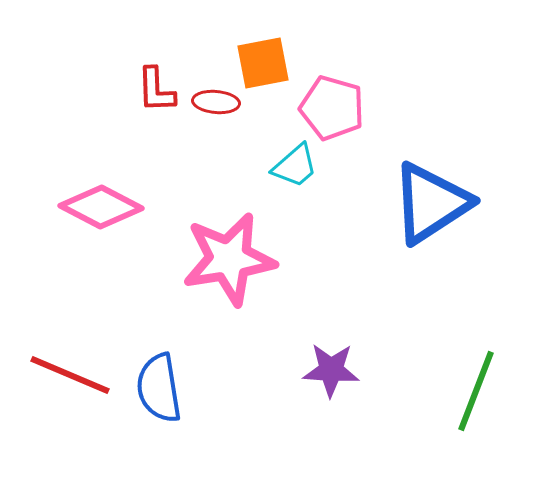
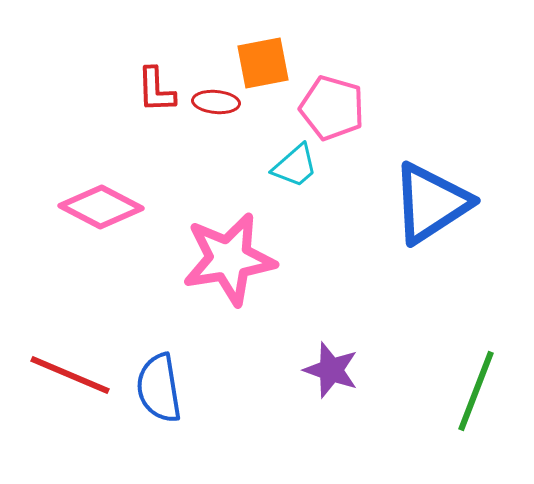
purple star: rotated 16 degrees clockwise
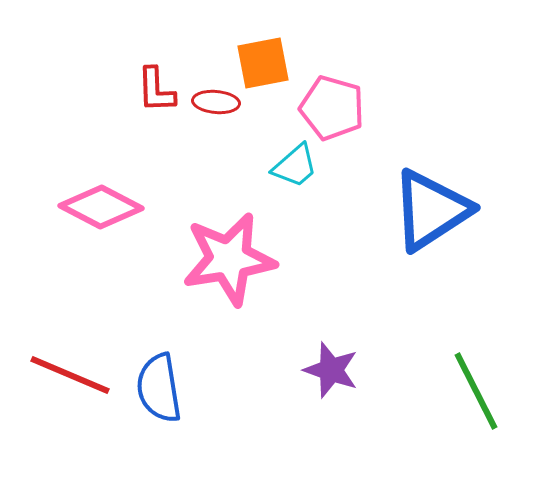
blue triangle: moved 7 px down
green line: rotated 48 degrees counterclockwise
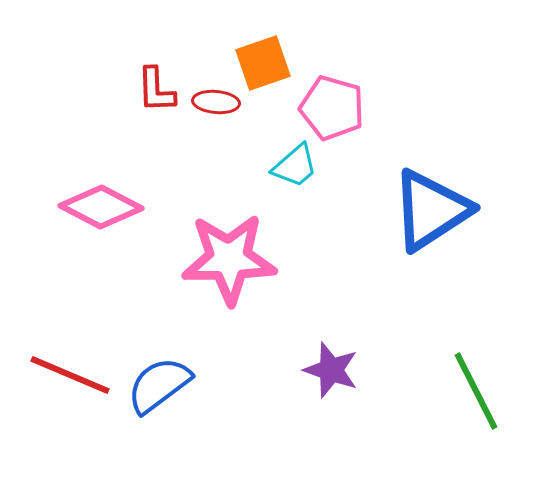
orange square: rotated 8 degrees counterclockwise
pink star: rotated 8 degrees clockwise
blue semicircle: moved 3 px up; rotated 62 degrees clockwise
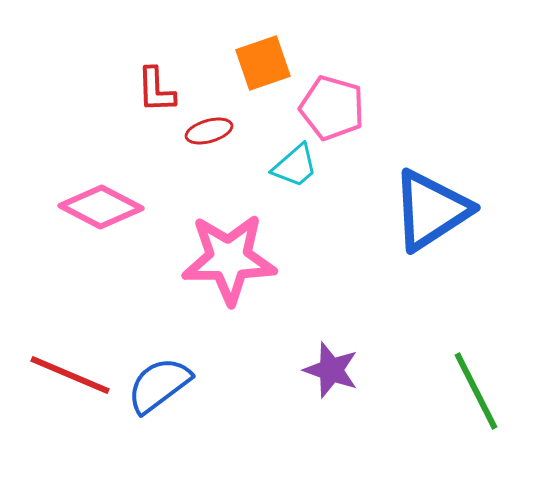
red ellipse: moved 7 px left, 29 px down; rotated 21 degrees counterclockwise
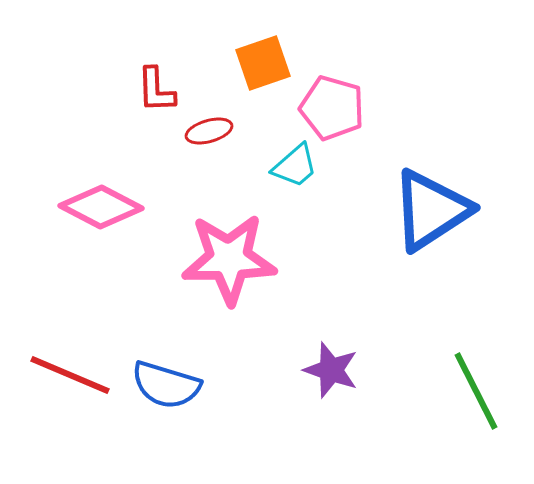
blue semicircle: moved 7 px right; rotated 126 degrees counterclockwise
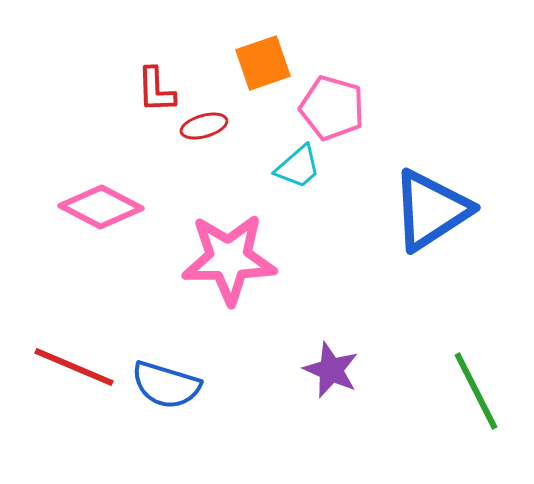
red ellipse: moved 5 px left, 5 px up
cyan trapezoid: moved 3 px right, 1 px down
purple star: rotated 4 degrees clockwise
red line: moved 4 px right, 8 px up
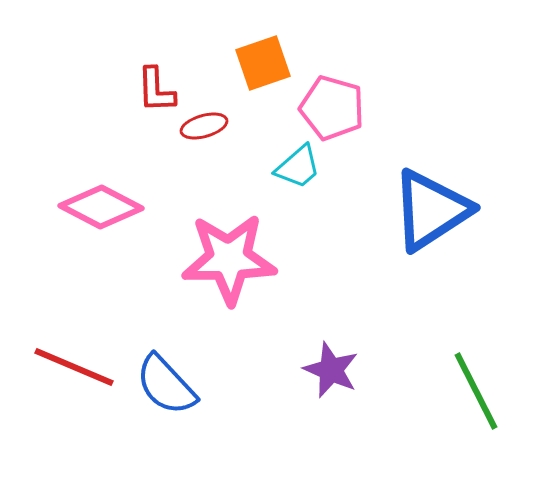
blue semicircle: rotated 30 degrees clockwise
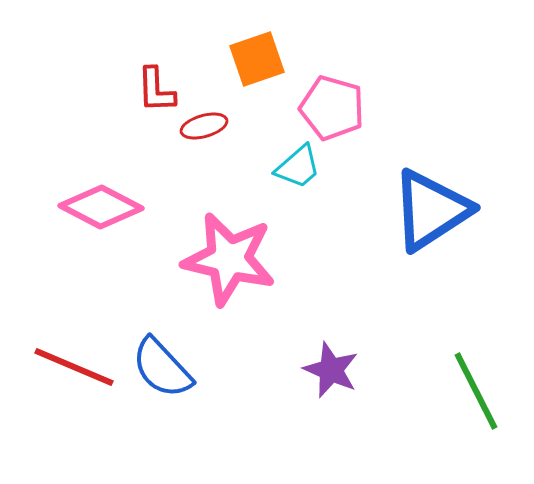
orange square: moved 6 px left, 4 px up
pink star: rotated 14 degrees clockwise
blue semicircle: moved 4 px left, 17 px up
